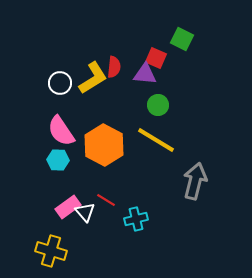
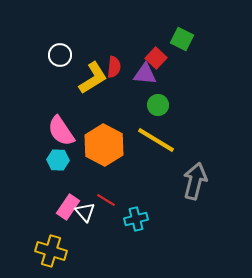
red square: rotated 20 degrees clockwise
white circle: moved 28 px up
pink rectangle: rotated 20 degrees counterclockwise
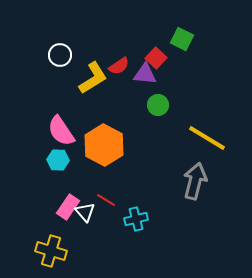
red semicircle: moved 5 px right, 1 px up; rotated 50 degrees clockwise
yellow line: moved 51 px right, 2 px up
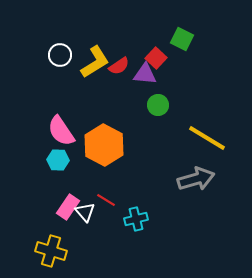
yellow L-shape: moved 2 px right, 16 px up
gray arrow: moved 1 px right, 2 px up; rotated 60 degrees clockwise
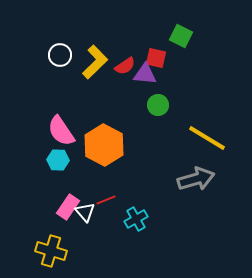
green square: moved 1 px left, 3 px up
red square: rotated 30 degrees counterclockwise
yellow L-shape: rotated 12 degrees counterclockwise
red semicircle: moved 6 px right
red line: rotated 54 degrees counterclockwise
cyan cross: rotated 15 degrees counterclockwise
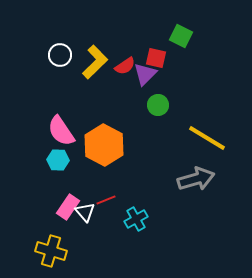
purple triangle: rotated 50 degrees counterclockwise
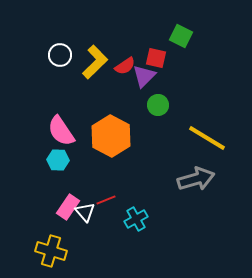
purple triangle: moved 1 px left, 2 px down
orange hexagon: moved 7 px right, 9 px up
